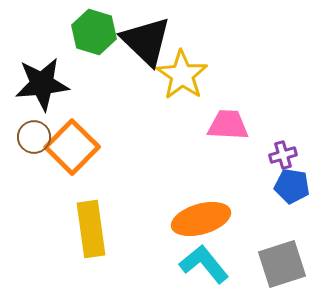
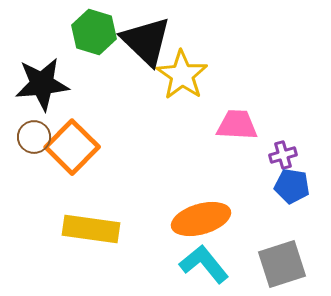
pink trapezoid: moved 9 px right
yellow rectangle: rotated 74 degrees counterclockwise
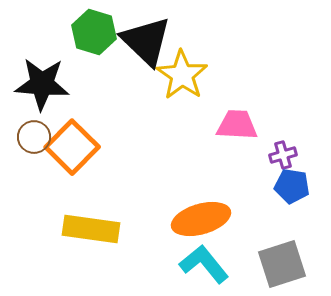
black star: rotated 10 degrees clockwise
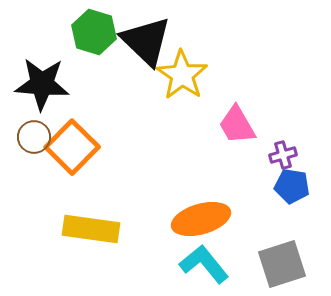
pink trapezoid: rotated 123 degrees counterclockwise
